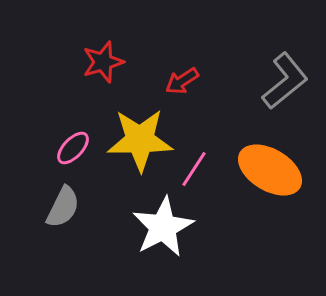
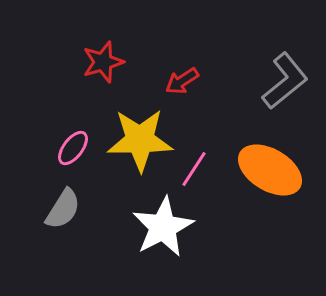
pink ellipse: rotated 6 degrees counterclockwise
gray semicircle: moved 2 px down; rotated 6 degrees clockwise
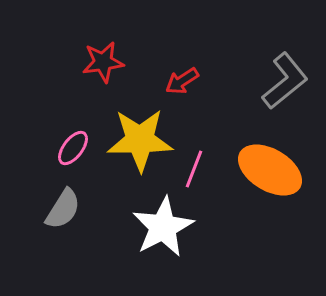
red star: rotated 9 degrees clockwise
pink line: rotated 12 degrees counterclockwise
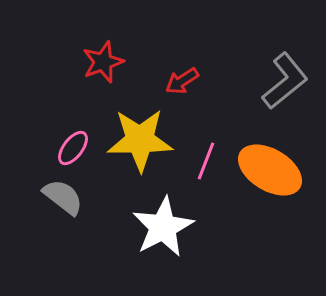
red star: rotated 12 degrees counterclockwise
pink line: moved 12 px right, 8 px up
gray semicircle: moved 12 px up; rotated 84 degrees counterclockwise
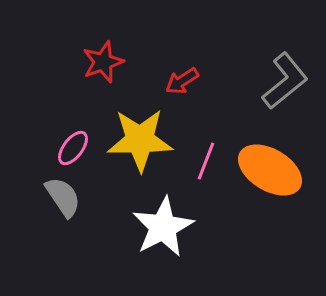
gray semicircle: rotated 18 degrees clockwise
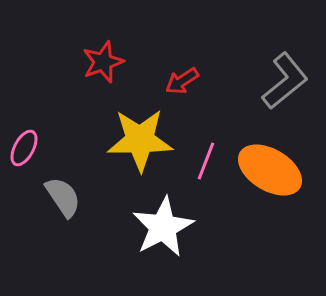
pink ellipse: moved 49 px left; rotated 9 degrees counterclockwise
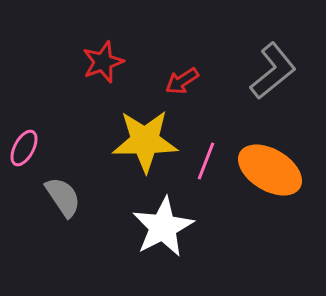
gray L-shape: moved 12 px left, 10 px up
yellow star: moved 5 px right, 1 px down
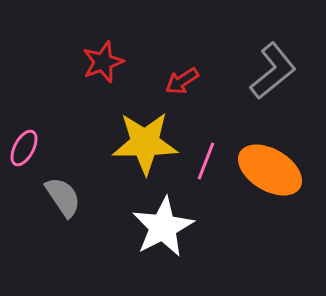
yellow star: moved 2 px down
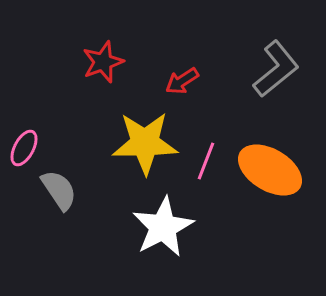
gray L-shape: moved 3 px right, 2 px up
gray semicircle: moved 4 px left, 7 px up
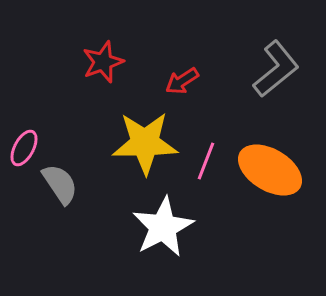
gray semicircle: moved 1 px right, 6 px up
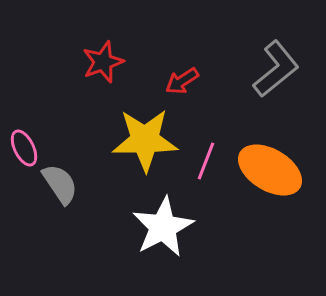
yellow star: moved 3 px up
pink ellipse: rotated 54 degrees counterclockwise
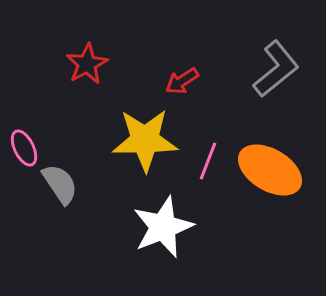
red star: moved 16 px left, 2 px down; rotated 9 degrees counterclockwise
pink line: moved 2 px right
white star: rotated 6 degrees clockwise
